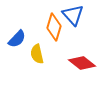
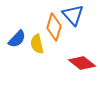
yellow semicircle: moved 10 px up
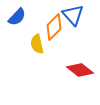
orange diamond: rotated 28 degrees clockwise
blue semicircle: moved 22 px up
red diamond: moved 2 px left, 7 px down
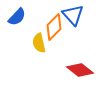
yellow semicircle: moved 2 px right, 1 px up
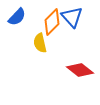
blue triangle: moved 1 px left, 2 px down
orange diamond: moved 2 px left, 5 px up
yellow semicircle: moved 1 px right
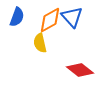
blue semicircle: rotated 24 degrees counterclockwise
orange diamond: moved 2 px left, 2 px up; rotated 16 degrees clockwise
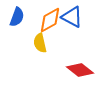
blue triangle: rotated 20 degrees counterclockwise
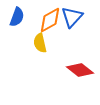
blue triangle: rotated 45 degrees clockwise
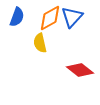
orange diamond: moved 2 px up
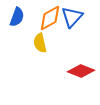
red diamond: moved 1 px right, 1 px down; rotated 16 degrees counterclockwise
